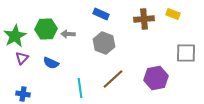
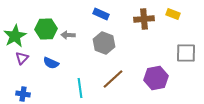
gray arrow: moved 1 px down
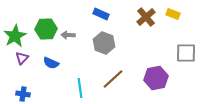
brown cross: moved 2 px right, 2 px up; rotated 36 degrees counterclockwise
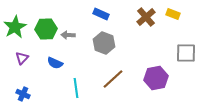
green star: moved 9 px up
blue semicircle: moved 4 px right
cyan line: moved 4 px left
blue cross: rotated 16 degrees clockwise
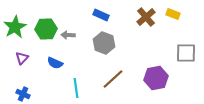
blue rectangle: moved 1 px down
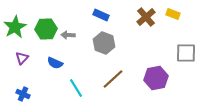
cyan line: rotated 24 degrees counterclockwise
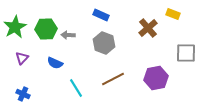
brown cross: moved 2 px right, 11 px down
brown line: rotated 15 degrees clockwise
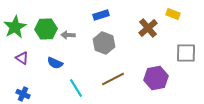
blue rectangle: rotated 42 degrees counterclockwise
purple triangle: rotated 40 degrees counterclockwise
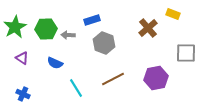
blue rectangle: moved 9 px left, 5 px down
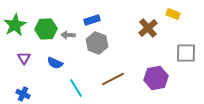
green star: moved 2 px up
gray hexagon: moved 7 px left
purple triangle: moved 2 px right; rotated 24 degrees clockwise
